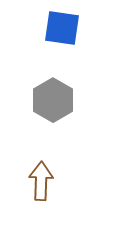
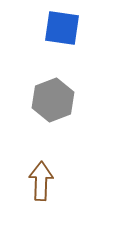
gray hexagon: rotated 9 degrees clockwise
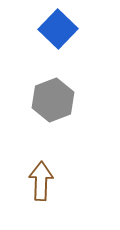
blue square: moved 4 px left, 1 px down; rotated 36 degrees clockwise
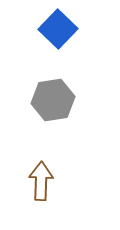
gray hexagon: rotated 12 degrees clockwise
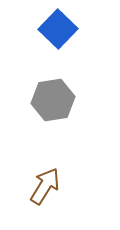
brown arrow: moved 4 px right, 5 px down; rotated 30 degrees clockwise
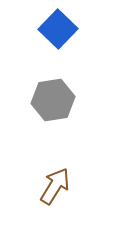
brown arrow: moved 10 px right
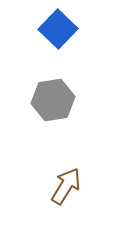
brown arrow: moved 11 px right
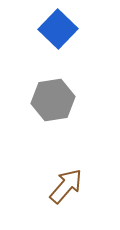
brown arrow: rotated 9 degrees clockwise
